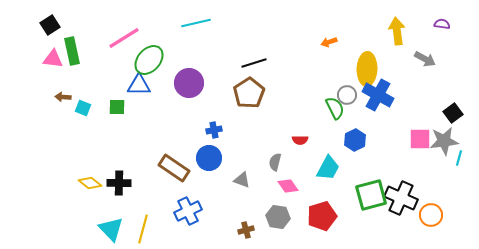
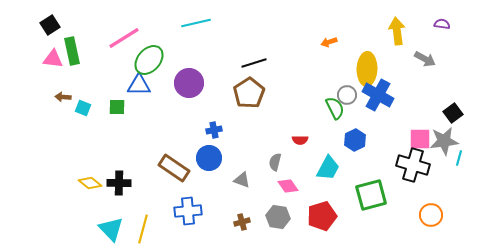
black cross at (401, 198): moved 12 px right, 33 px up; rotated 8 degrees counterclockwise
blue cross at (188, 211): rotated 20 degrees clockwise
brown cross at (246, 230): moved 4 px left, 8 px up
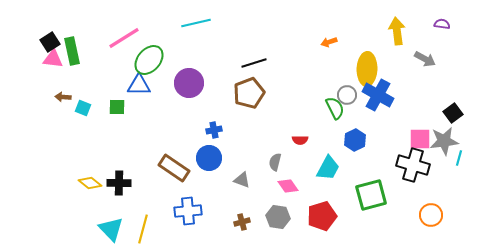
black square at (50, 25): moved 17 px down
brown pentagon at (249, 93): rotated 12 degrees clockwise
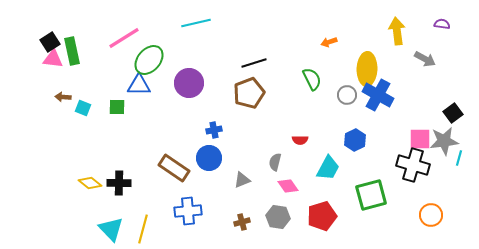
green semicircle at (335, 108): moved 23 px left, 29 px up
gray triangle at (242, 180): rotated 42 degrees counterclockwise
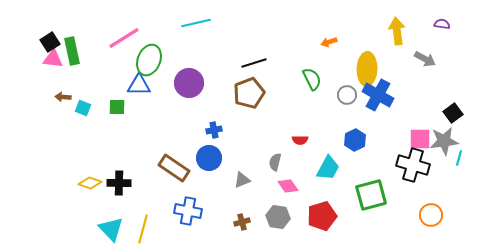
green ellipse at (149, 60): rotated 20 degrees counterclockwise
yellow diamond at (90, 183): rotated 20 degrees counterclockwise
blue cross at (188, 211): rotated 16 degrees clockwise
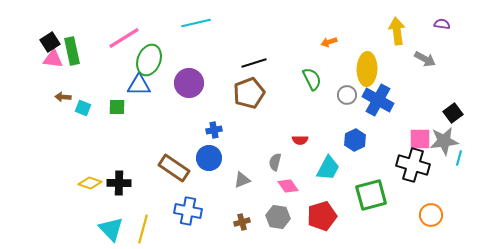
blue cross at (378, 95): moved 5 px down
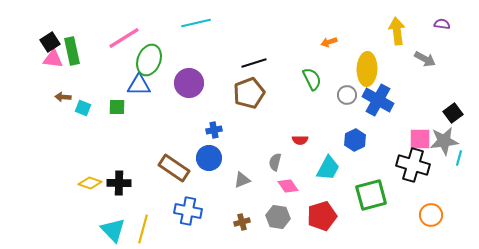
cyan triangle at (111, 229): moved 2 px right, 1 px down
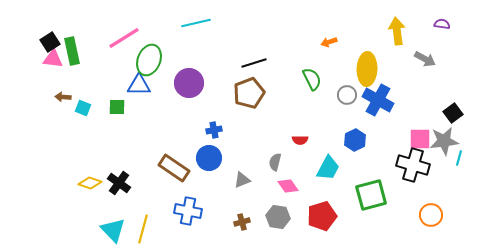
black cross at (119, 183): rotated 35 degrees clockwise
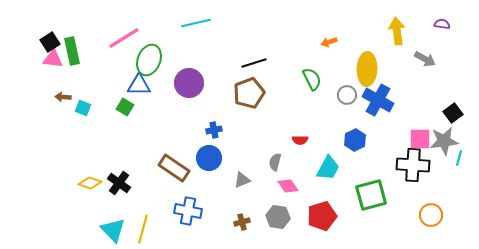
green square at (117, 107): moved 8 px right; rotated 30 degrees clockwise
black cross at (413, 165): rotated 12 degrees counterclockwise
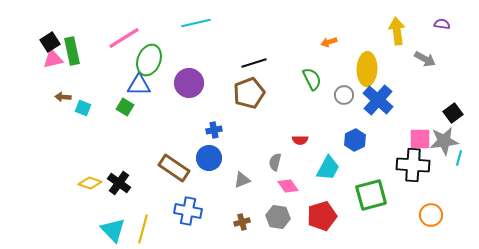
pink triangle at (53, 59): rotated 20 degrees counterclockwise
gray circle at (347, 95): moved 3 px left
blue cross at (378, 100): rotated 12 degrees clockwise
